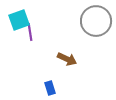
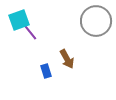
purple line: rotated 30 degrees counterclockwise
brown arrow: rotated 36 degrees clockwise
blue rectangle: moved 4 px left, 17 px up
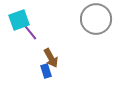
gray circle: moved 2 px up
brown arrow: moved 16 px left, 1 px up
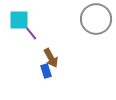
cyan square: rotated 20 degrees clockwise
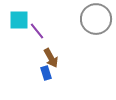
purple line: moved 7 px right, 1 px up
blue rectangle: moved 2 px down
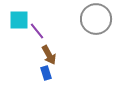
brown arrow: moved 2 px left, 3 px up
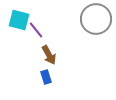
cyan square: rotated 15 degrees clockwise
purple line: moved 1 px left, 1 px up
blue rectangle: moved 4 px down
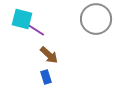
cyan square: moved 3 px right, 1 px up
purple line: rotated 18 degrees counterclockwise
brown arrow: rotated 18 degrees counterclockwise
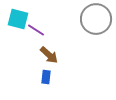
cyan square: moved 4 px left
blue rectangle: rotated 24 degrees clockwise
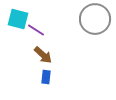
gray circle: moved 1 px left
brown arrow: moved 6 px left
